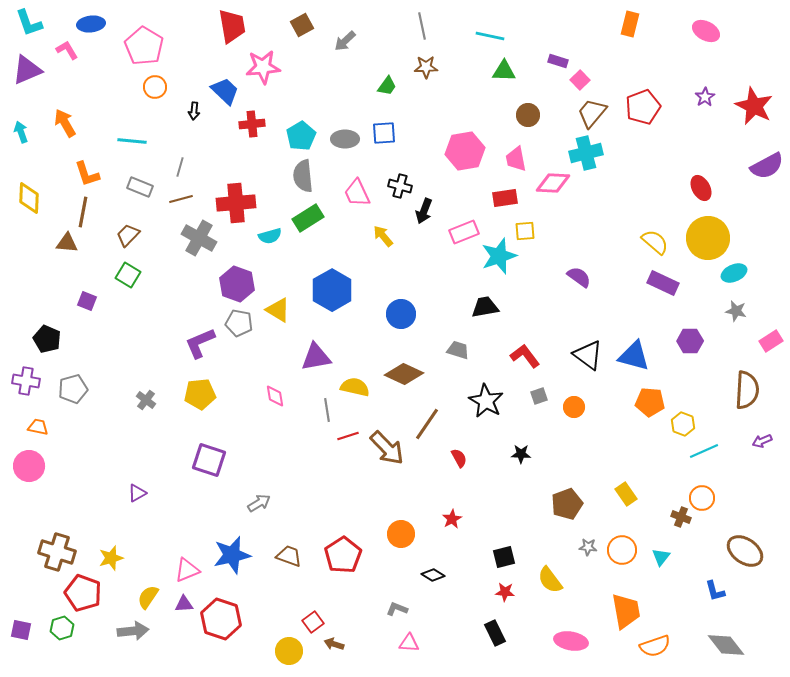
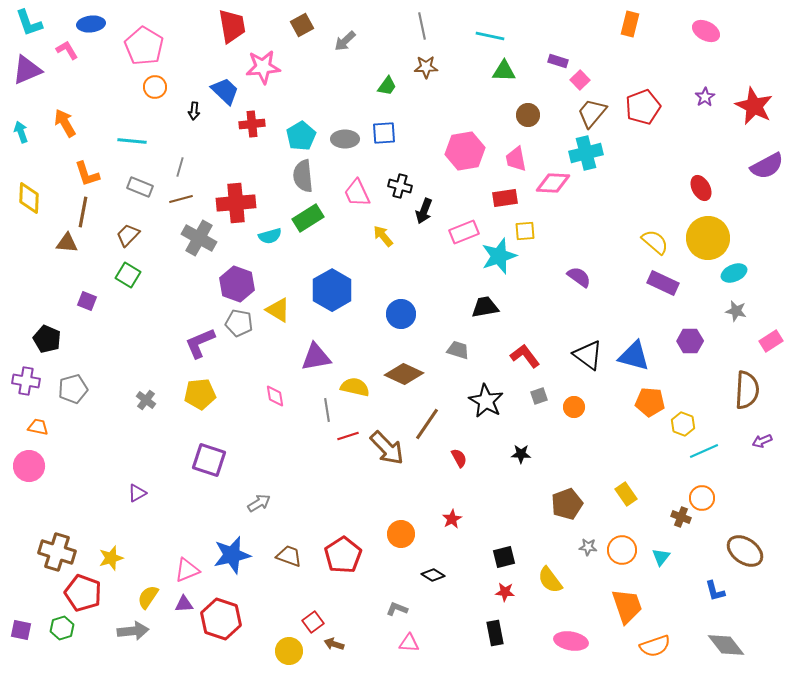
orange trapezoid at (626, 611): moved 1 px right, 5 px up; rotated 9 degrees counterclockwise
black rectangle at (495, 633): rotated 15 degrees clockwise
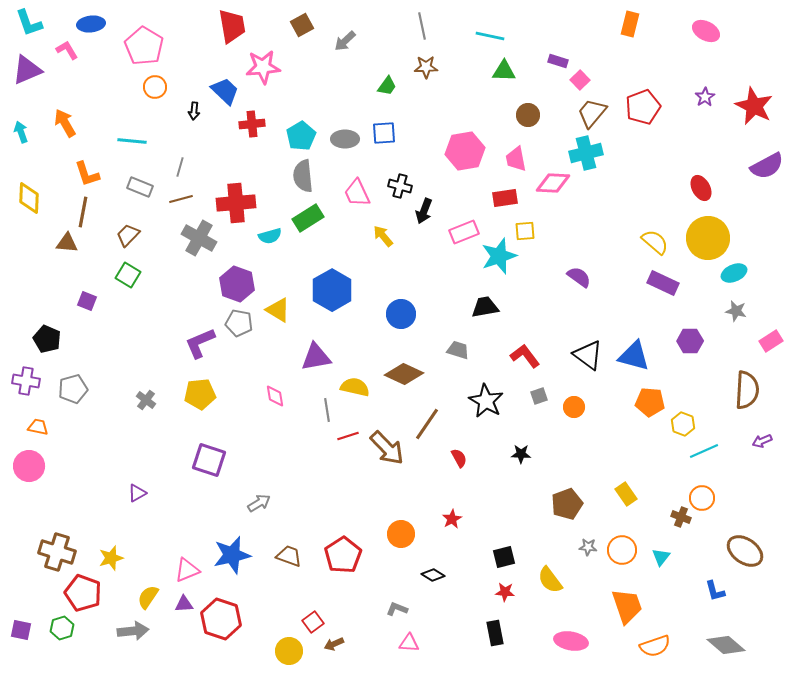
brown arrow at (334, 644): rotated 42 degrees counterclockwise
gray diamond at (726, 645): rotated 12 degrees counterclockwise
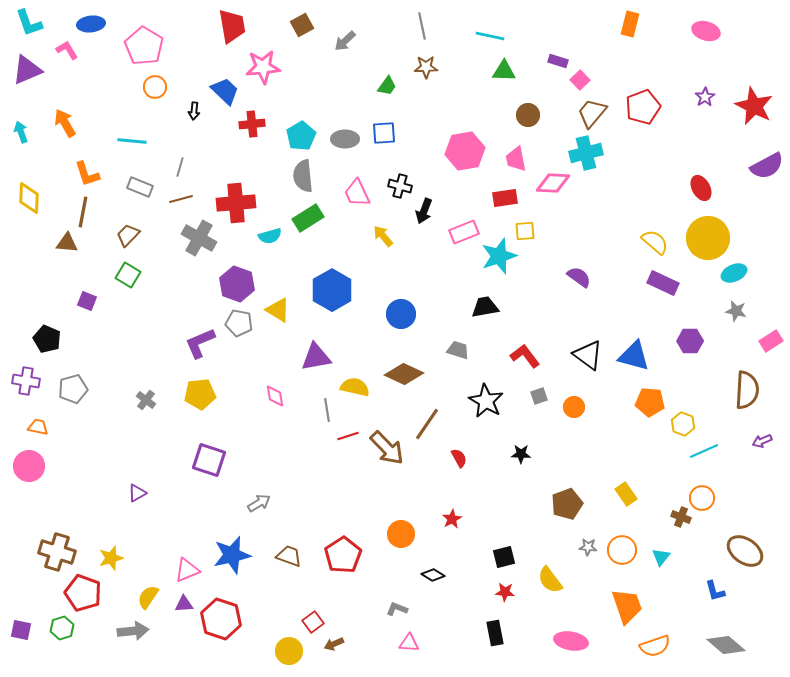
pink ellipse at (706, 31): rotated 12 degrees counterclockwise
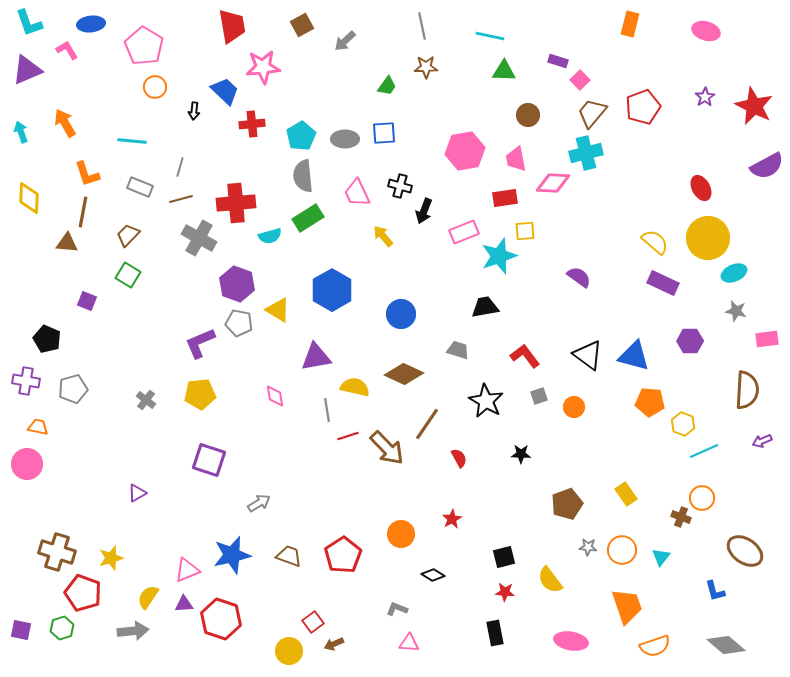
pink rectangle at (771, 341): moved 4 px left, 2 px up; rotated 25 degrees clockwise
pink circle at (29, 466): moved 2 px left, 2 px up
